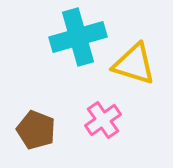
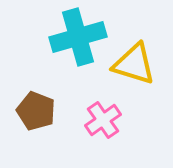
brown pentagon: moved 19 px up
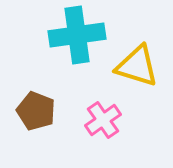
cyan cross: moved 1 px left, 2 px up; rotated 8 degrees clockwise
yellow triangle: moved 3 px right, 2 px down
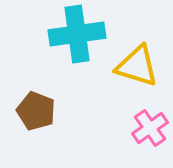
cyan cross: moved 1 px up
pink cross: moved 47 px right, 8 px down
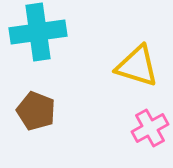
cyan cross: moved 39 px left, 2 px up
pink cross: rotated 6 degrees clockwise
